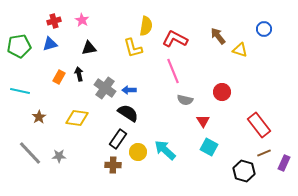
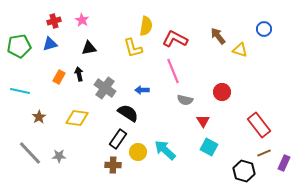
blue arrow: moved 13 px right
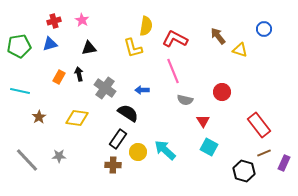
gray line: moved 3 px left, 7 px down
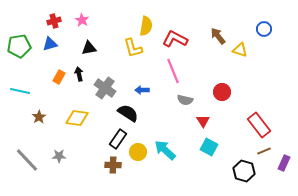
brown line: moved 2 px up
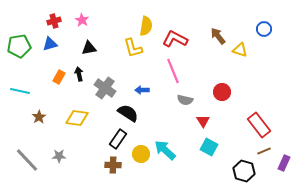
yellow circle: moved 3 px right, 2 px down
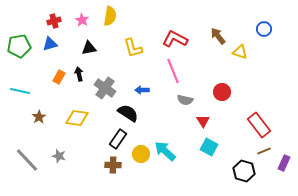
yellow semicircle: moved 36 px left, 10 px up
yellow triangle: moved 2 px down
cyan arrow: moved 1 px down
gray star: rotated 16 degrees clockwise
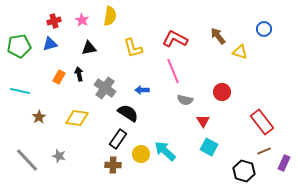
red rectangle: moved 3 px right, 3 px up
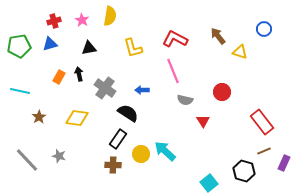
cyan square: moved 36 px down; rotated 24 degrees clockwise
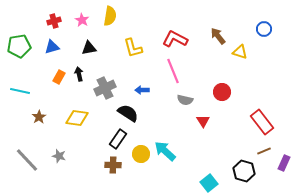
blue triangle: moved 2 px right, 3 px down
gray cross: rotated 30 degrees clockwise
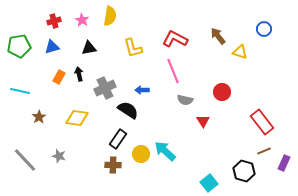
black semicircle: moved 3 px up
gray line: moved 2 px left
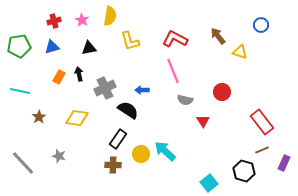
blue circle: moved 3 px left, 4 px up
yellow L-shape: moved 3 px left, 7 px up
brown line: moved 2 px left, 1 px up
gray line: moved 2 px left, 3 px down
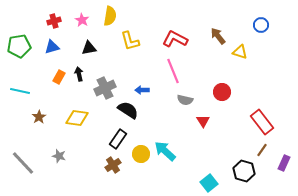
brown line: rotated 32 degrees counterclockwise
brown cross: rotated 35 degrees counterclockwise
